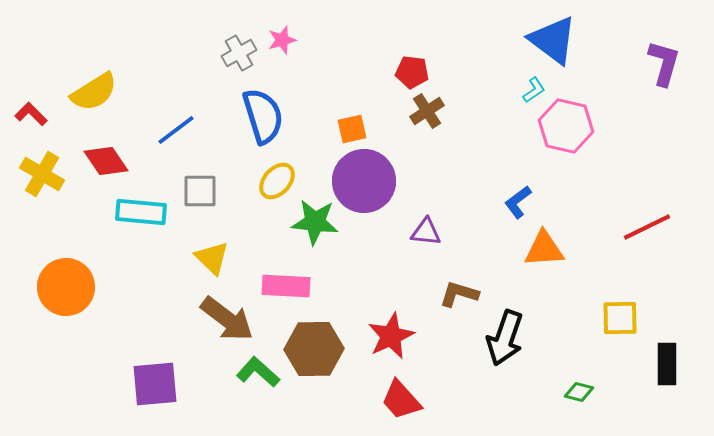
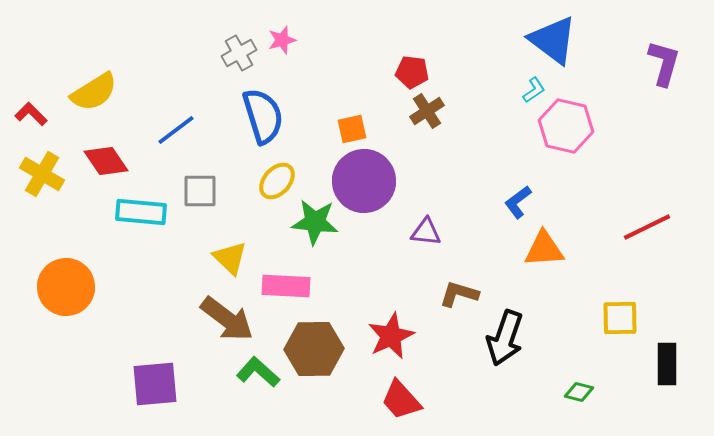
yellow triangle: moved 18 px right
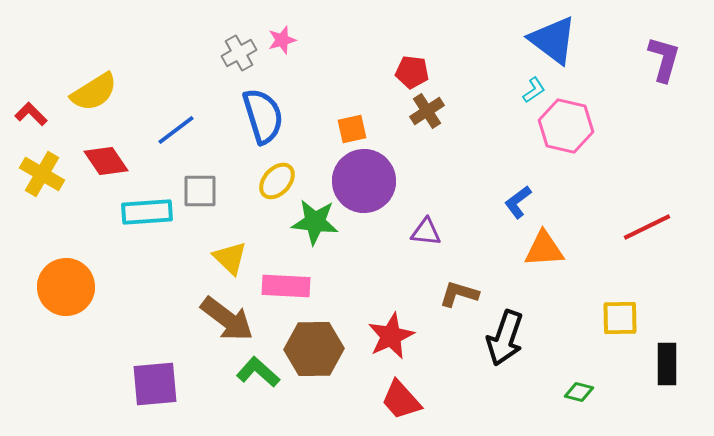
purple L-shape: moved 4 px up
cyan rectangle: moved 6 px right; rotated 9 degrees counterclockwise
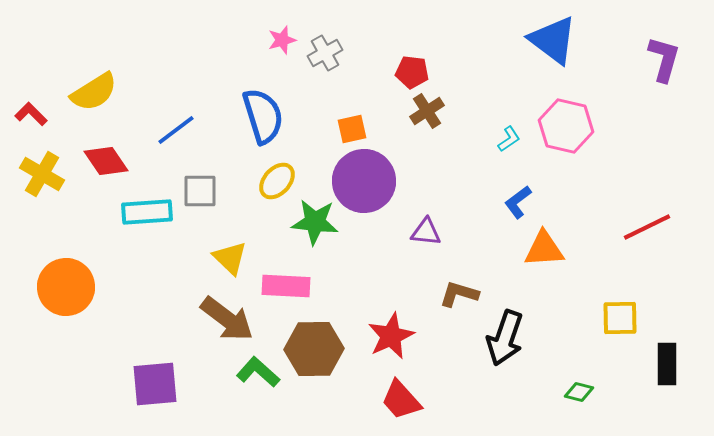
gray cross: moved 86 px right
cyan L-shape: moved 25 px left, 49 px down
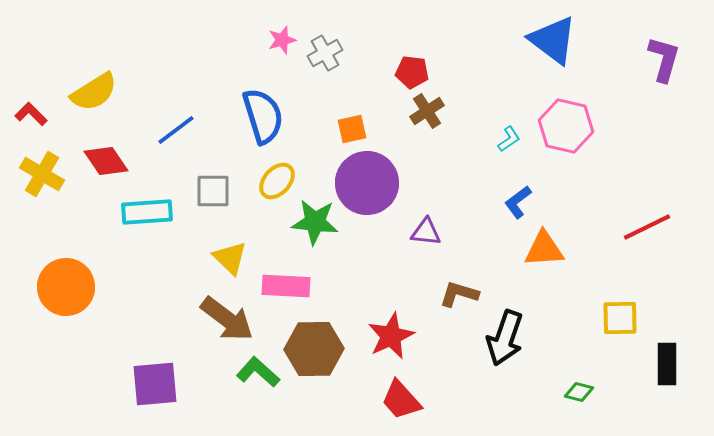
purple circle: moved 3 px right, 2 px down
gray square: moved 13 px right
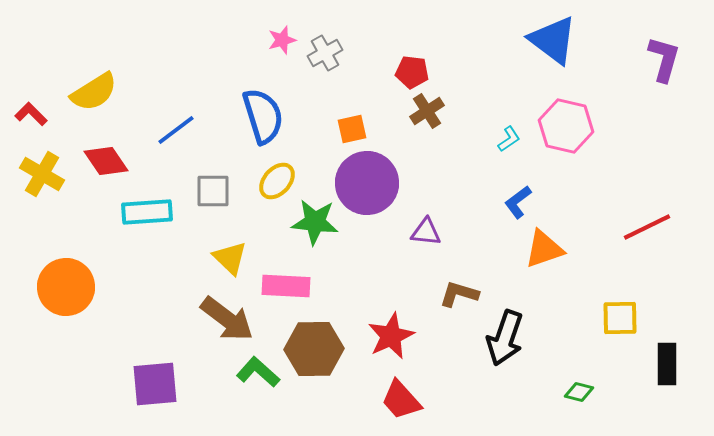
orange triangle: rotated 15 degrees counterclockwise
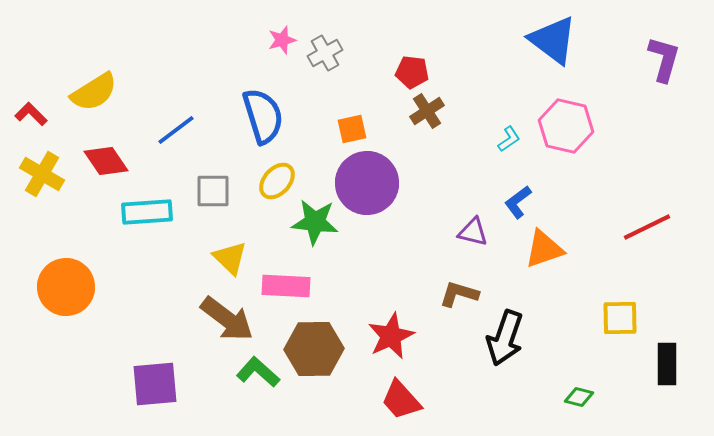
purple triangle: moved 47 px right; rotated 8 degrees clockwise
green diamond: moved 5 px down
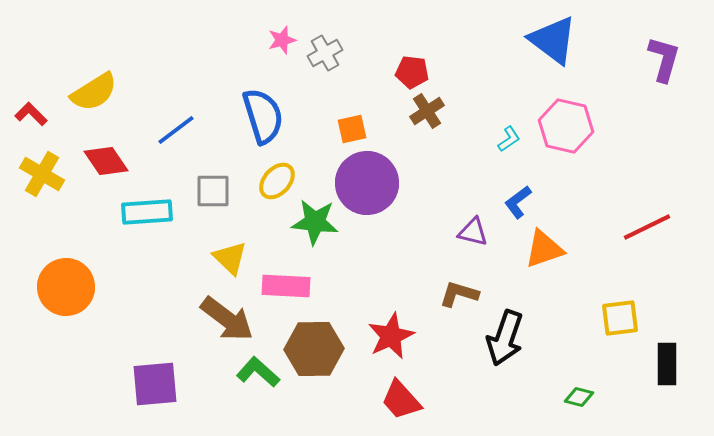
yellow square: rotated 6 degrees counterclockwise
